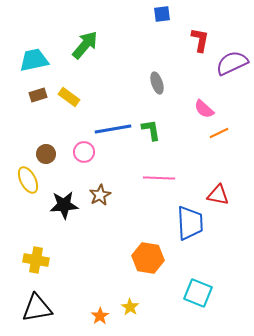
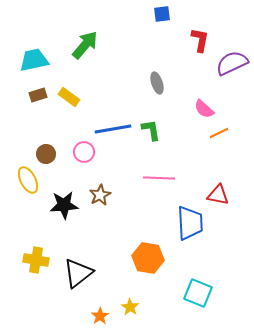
black triangle: moved 41 px right, 35 px up; rotated 28 degrees counterclockwise
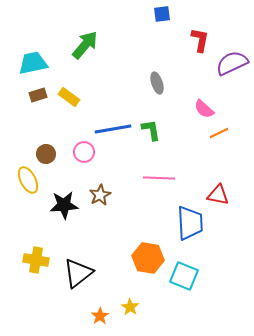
cyan trapezoid: moved 1 px left, 3 px down
cyan square: moved 14 px left, 17 px up
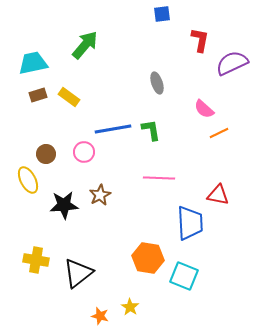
orange star: rotated 24 degrees counterclockwise
